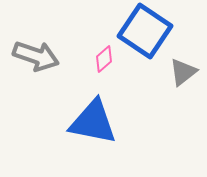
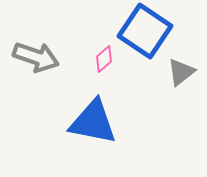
gray arrow: moved 1 px down
gray triangle: moved 2 px left
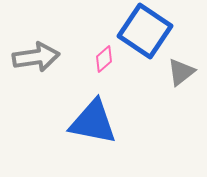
gray arrow: rotated 27 degrees counterclockwise
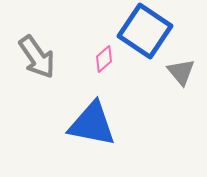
gray arrow: moved 1 px right; rotated 63 degrees clockwise
gray triangle: rotated 32 degrees counterclockwise
blue triangle: moved 1 px left, 2 px down
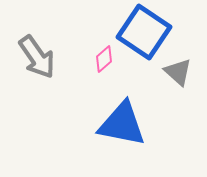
blue square: moved 1 px left, 1 px down
gray triangle: moved 3 px left; rotated 8 degrees counterclockwise
blue triangle: moved 30 px right
